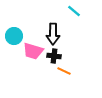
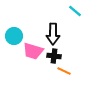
cyan line: moved 1 px right
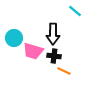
cyan circle: moved 2 px down
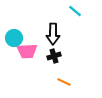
pink trapezoid: moved 6 px left; rotated 20 degrees counterclockwise
black cross: rotated 24 degrees counterclockwise
orange line: moved 11 px down
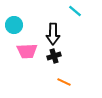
cyan circle: moved 13 px up
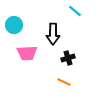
pink trapezoid: moved 2 px down
black cross: moved 14 px right, 2 px down
